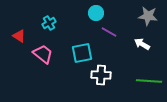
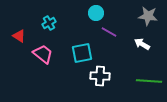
white cross: moved 1 px left, 1 px down
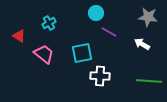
gray star: moved 1 px down
pink trapezoid: moved 1 px right
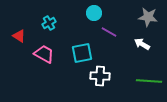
cyan circle: moved 2 px left
pink trapezoid: rotated 10 degrees counterclockwise
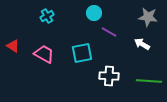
cyan cross: moved 2 px left, 7 px up
red triangle: moved 6 px left, 10 px down
white cross: moved 9 px right
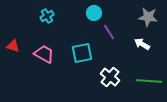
purple line: rotated 28 degrees clockwise
red triangle: rotated 16 degrees counterclockwise
white cross: moved 1 px right, 1 px down; rotated 36 degrees clockwise
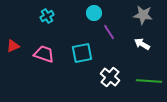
gray star: moved 5 px left, 2 px up
red triangle: rotated 40 degrees counterclockwise
pink trapezoid: rotated 10 degrees counterclockwise
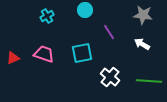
cyan circle: moved 9 px left, 3 px up
red triangle: moved 12 px down
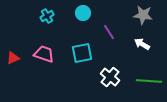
cyan circle: moved 2 px left, 3 px down
